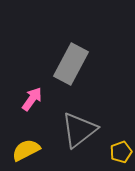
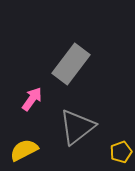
gray rectangle: rotated 9 degrees clockwise
gray triangle: moved 2 px left, 3 px up
yellow semicircle: moved 2 px left
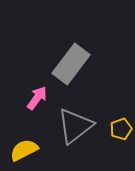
pink arrow: moved 5 px right, 1 px up
gray triangle: moved 2 px left, 1 px up
yellow pentagon: moved 23 px up
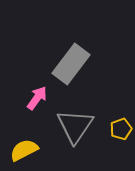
gray triangle: rotated 18 degrees counterclockwise
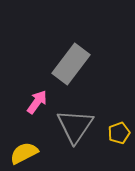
pink arrow: moved 4 px down
yellow pentagon: moved 2 px left, 4 px down
yellow semicircle: moved 3 px down
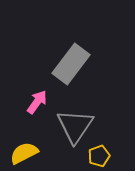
yellow pentagon: moved 20 px left, 23 px down
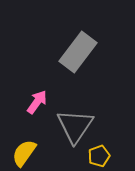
gray rectangle: moved 7 px right, 12 px up
yellow semicircle: rotated 28 degrees counterclockwise
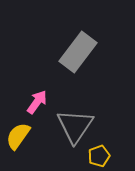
yellow semicircle: moved 6 px left, 17 px up
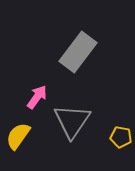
pink arrow: moved 5 px up
gray triangle: moved 3 px left, 5 px up
yellow pentagon: moved 22 px right, 19 px up; rotated 30 degrees clockwise
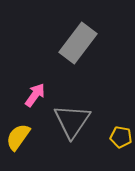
gray rectangle: moved 9 px up
pink arrow: moved 2 px left, 2 px up
yellow semicircle: moved 1 px down
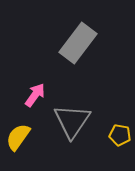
yellow pentagon: moved 1 px left, 2 px up
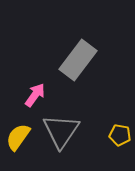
gray rectangle: moved 17 px down
gray triangle: moved 11 px left, 10 px down
